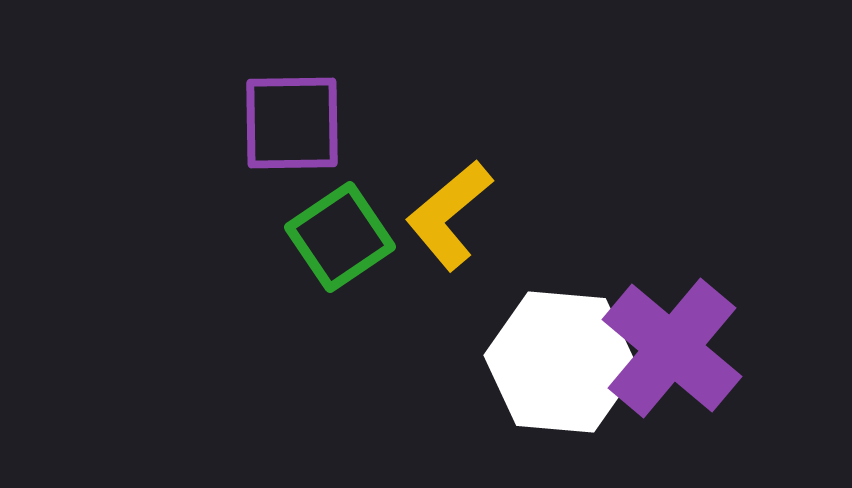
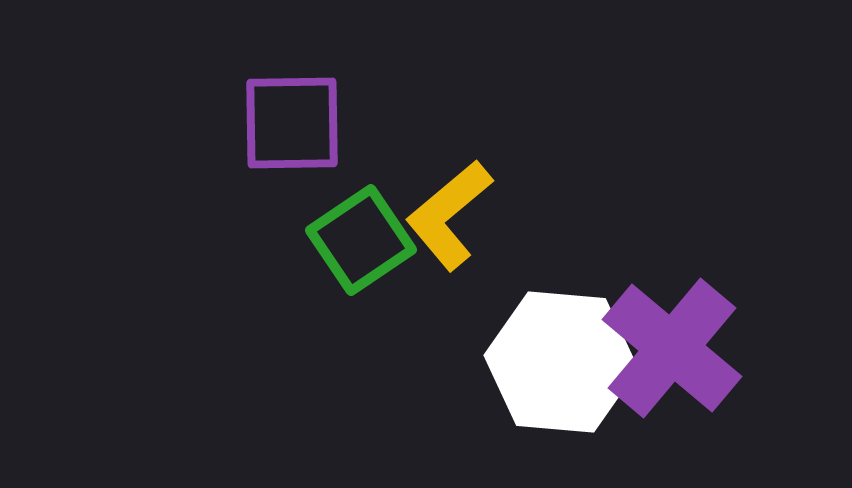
green square: moved 21 px right, 3 px down
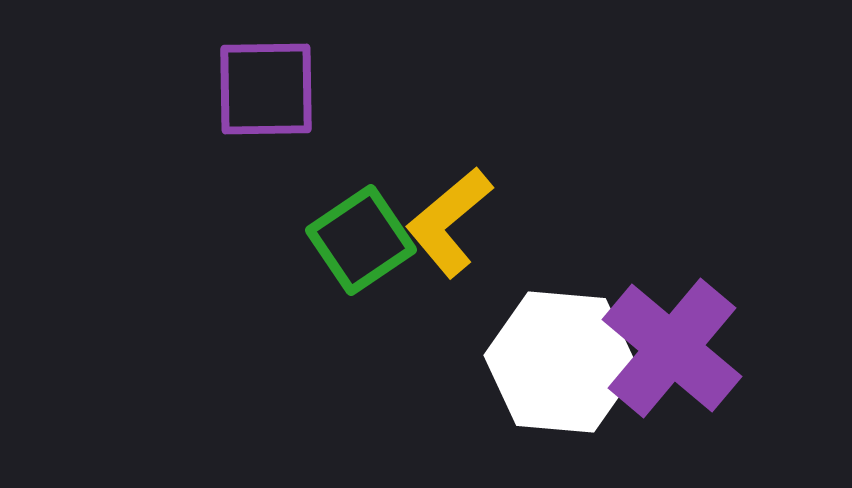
purple square: moved 26 px left, 34 px up
yellow L-shape: moved 7 px down
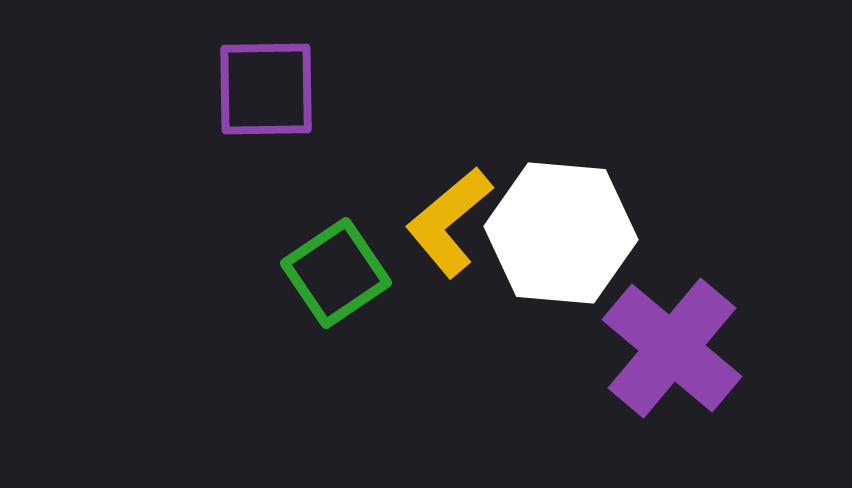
green square: moved 25 px left, 33 px down
white hexagon: moved 129 px up
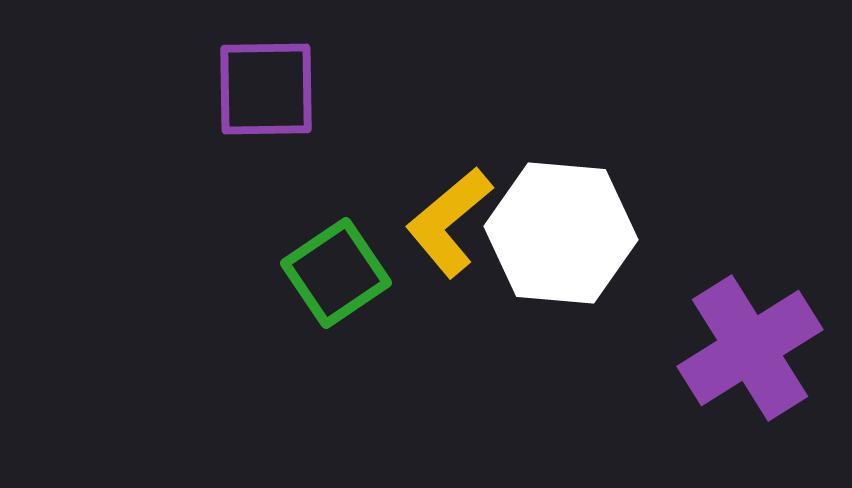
purple cross: moved 78 px right; rotated 18 degrees clockwise
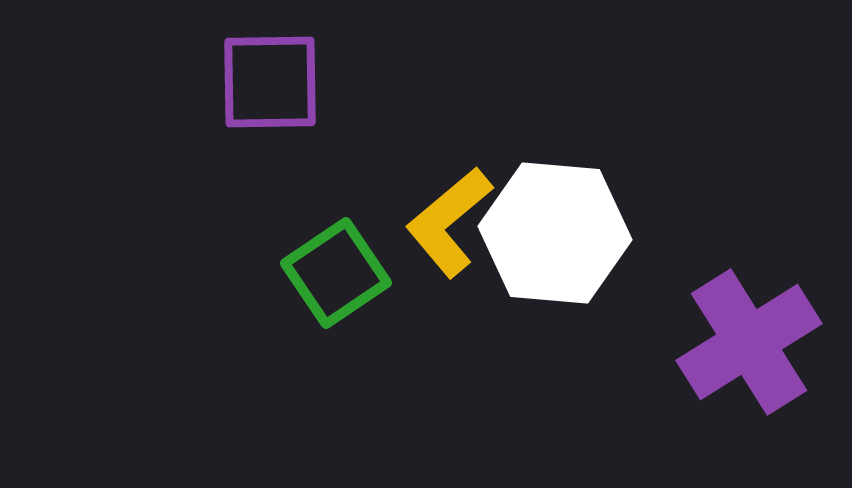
purple square: moved 4 px right, 7 px up
white hexagon: moved 6 px left
purple cross: moved 1 px left, 6 px up
